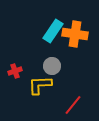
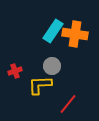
red line: moved 5 px left, 1 px up
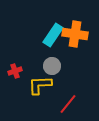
cyan rectangle: moved 4 px down
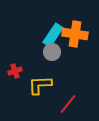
gray circle: moved 14 px up
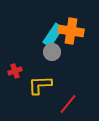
orange cross: moved 4 px left, 3 px up
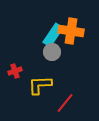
red line: moved 3 px left, 1 px up
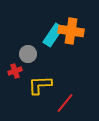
gray circle: moved 24 px left, 2 px down
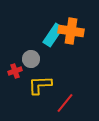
gray circle: moved 3 px right, 5 px down
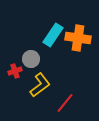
orange cross: moved 7 px right, 7 px down
yellow L-shape: rotated 145 degrees clockwise
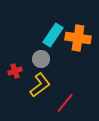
gray circle: moved 10 px right
